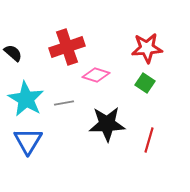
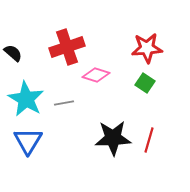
black star: moved 6 px right, 14 px down
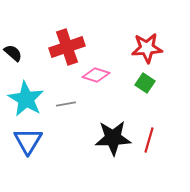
gray line: moved 2 px right, 1 px down
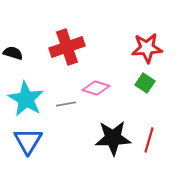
black semicircle: rotated 24 degrees counterclockwise
pink diamond: moved 13 px down
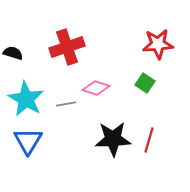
red star: moved 11 px right, 4 px up
black star: moved 1 px down
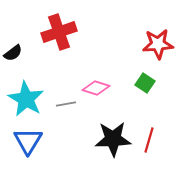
red cross: moved 8 px left, 15 px up
black semicircle: rotated 126 degrees clockwise
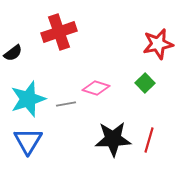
red star: rotated 8 degrees counterclockwise
green square: rotated 12 degrees clockwise
cyan star: moved 2 px right; rotated 24 degrees clockwise
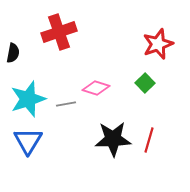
red star: rotated 8 degrees counterclockwise
black semicircle: rotated 42 degrees counterclockwise
